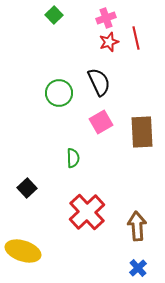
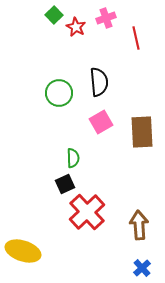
red star: moved 33 px left, 15 px up; rotated 24 degrees counterclockwise
black semicircle: rotated 20 degrees clockwise
black square: moved 38 px right, 4 px up; rotated 18 degrees clockwise
brown arrow: moved 2 px right, 1 px up
blue cross: moved 4 px right
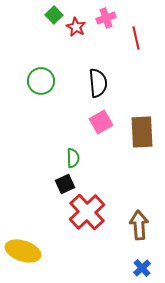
black semicircle: moved 1 px left, 1 px down
green circle: moved 18 px left, 12 px up
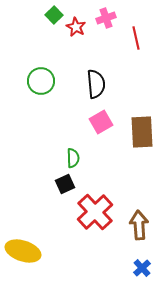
black semicircle: moved 2 px left, 1 px down
red cross: moved 8 px right
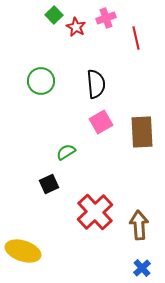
green semicircle: moved 7 px left, 6 px up; rotated 120 degrees counterclockwise
black square: moved 16 px left
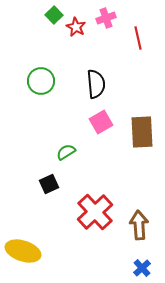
red line: moved 2 px right
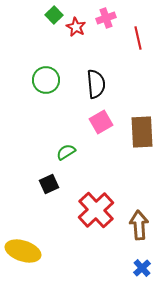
green circle: moved 5 px right, 1 px up
red cross: moved 1 px right, 2 px up
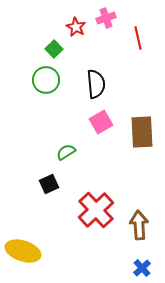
green square: moved 34 px down
